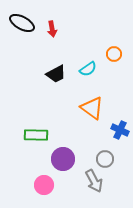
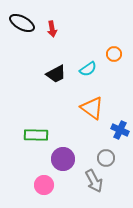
gray circle: moved 1 px right, 1 px up
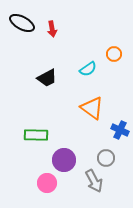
black trapezoid: moved 9 px left, 4 px down
purple circle: moved 1 px right, 1 px down
pink circle: moved 3 px right, 2 px up
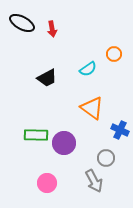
purple circle: moved 17 px up
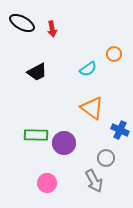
black trapezoid: moved 10 px left, 6 px up
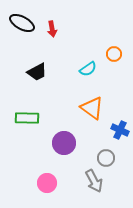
green rectangle: moved 9 px left, 17 px up
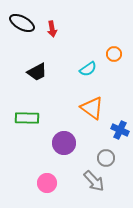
gray arrow: rotated 15 degrees counterclockwise
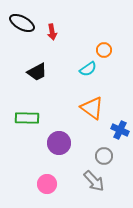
red arrow: moved 3 px down
orange circle: moved 10 px left, 4 px up
purple circle: moved 5 px left
gray circle: moved 2 px left, 2 px up
pink circle: moved 1 px down
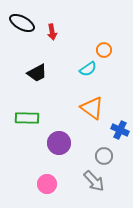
black trapezoid: moved 1 px down
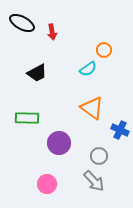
gray circle: moved 5 px left
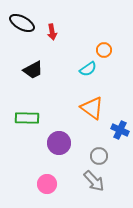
black trapezoid: moved 4 px left, 3 px up
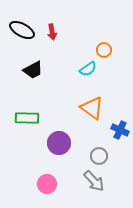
black ellipse: moved 7 px down
